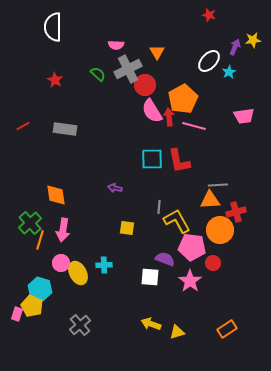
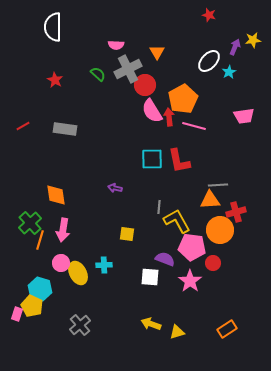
yellow square at (127, 228): moved 6 px down
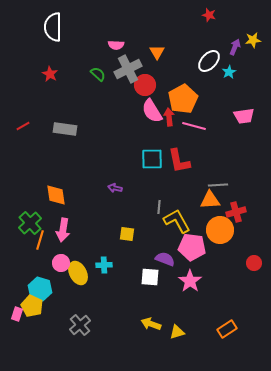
red star at (55, 80): moved 5 px left, 6 px up
red circle at (213, 263): moved 41 px right
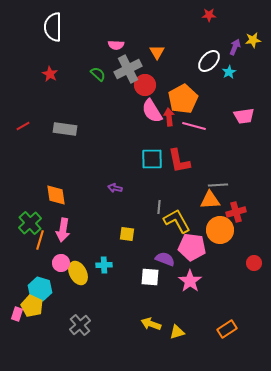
red star at (209, 15): rotated 16 degrees counterclockwise
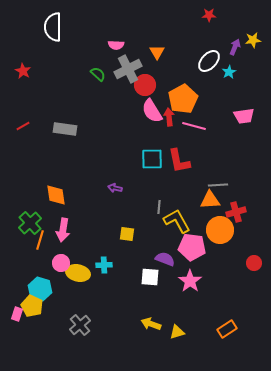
red star at (50, 74): moved 27 px left, 3 px up
yellow ellipse at (78, 273): rotated 50 degrees counterclockwise
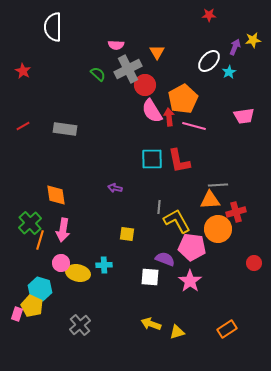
orange circle at (220, 230): moved 2 px left, 1 px up
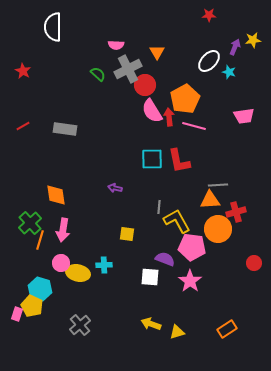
cyan star at (229, 72): rotated 24 degrees counterclockwise
orange pentagon at (183, 99): moved 2 px right
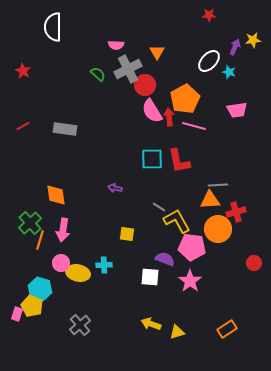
pink trapezoid at (244, 116): moved 7 px left, 6 px up
gray line at (159, 207): rotated 64 degrees counterclockwise
